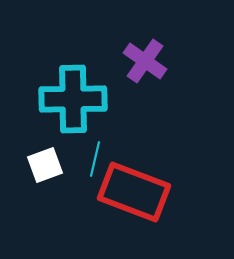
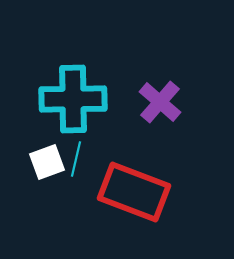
purple cross: moved 15 px right, 41 px down; rotated 6 degrees clockwise
cyan line: moved 19 px left
white square: moved 2 px right, 3 px up
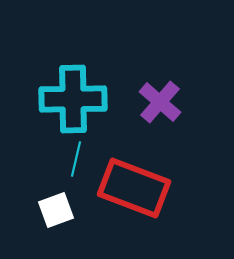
white square: moved 9 px right, 48 px down
red rectangle: moved 4 px up
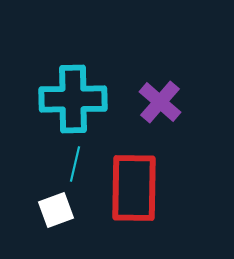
cyan line: moved 1 px left, 5 px down
red rectangle: rotated 70 degrees clockwise
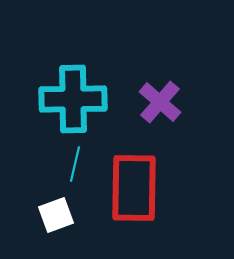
white square: moved 5 px down
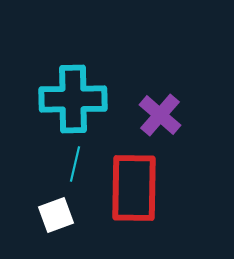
purple cross: moved 13 px down
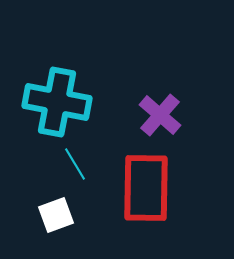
cyan cross: moved 16 px left, 3 px down; rotated 12 degrees clockwise
cyan line: rotated 44 degrees counterclockwise
red rectangle: moved 12 px right
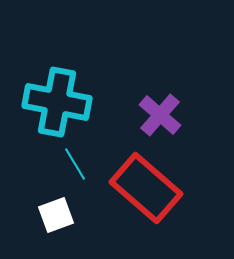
red rectangle: rotated 50 degrees counterclockwise
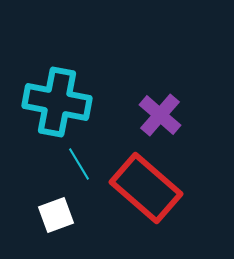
cyan line: moved 4 px right
